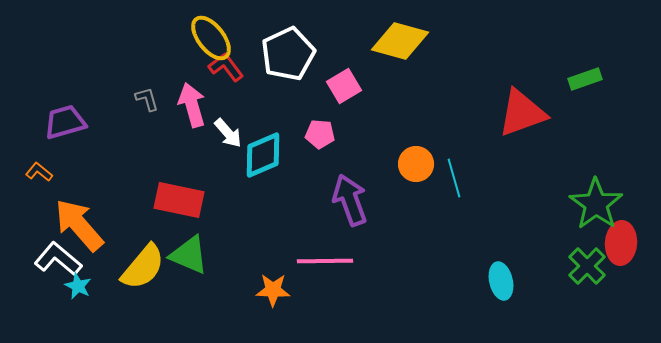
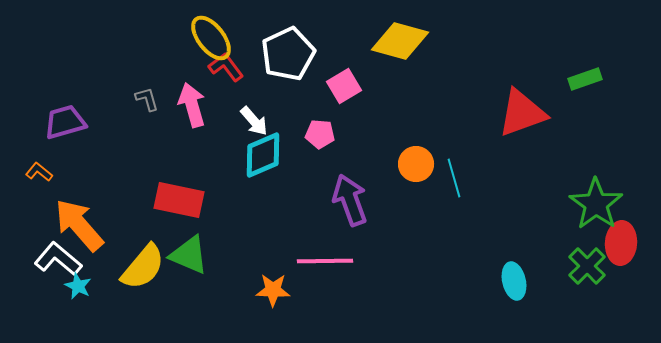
white arrow: moved 26 px right, 12 px up
cyan ellipse: moved 13 px right
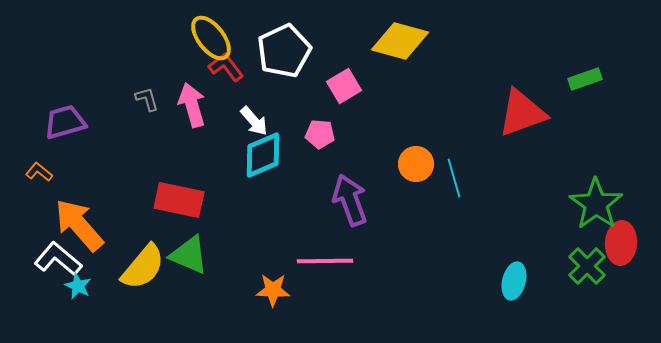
white pentagon: moved 4 px left, 3 px up
cyan ellipse: rotated 27 degrees clockwise
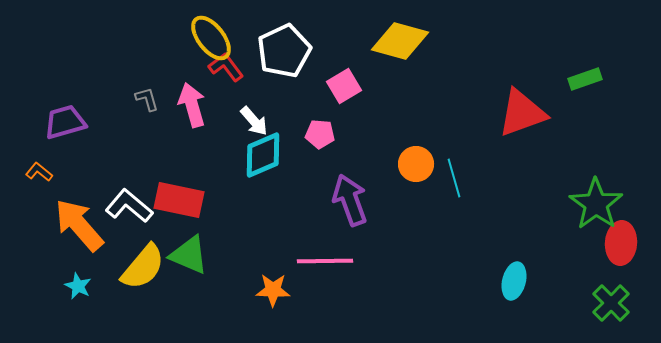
white L-shape: moved 71 px right, 53 px up
green cross: moved 24 px right, 37 px down
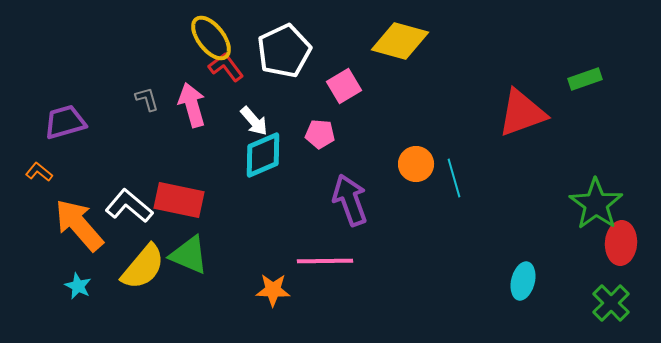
cyan ellipse: moved 9 px right
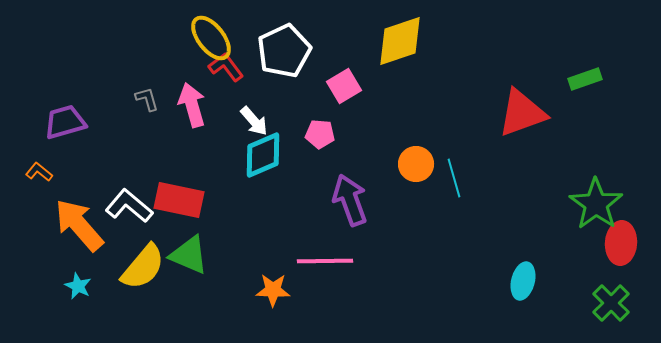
yellow diamond: rotated 34 degrees counterclockwise
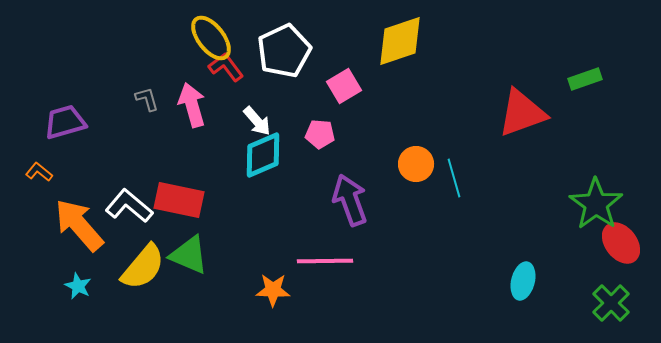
white arrow: moved 3 px right
red ellipse: rotated 42 degrees counterclockwise
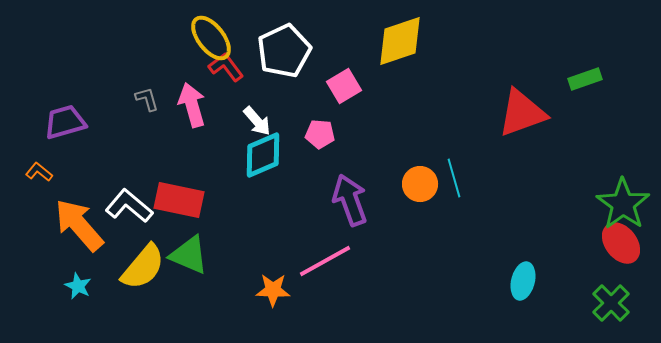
orange circle: moved 4 px right, 20 px down
green star: moved 27 px right
pink line: rotated 28 degrees counterclockwise
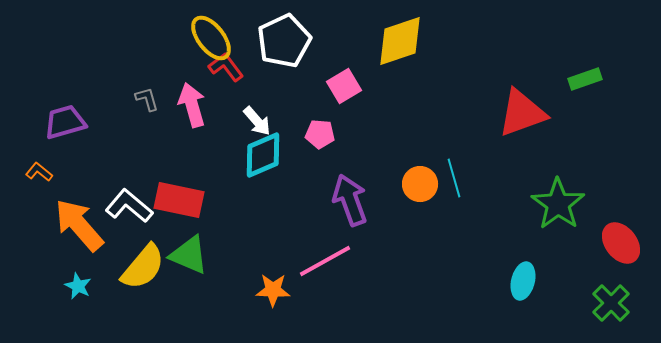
white pentagon: moved 10 px up
green star: moved 65 px left
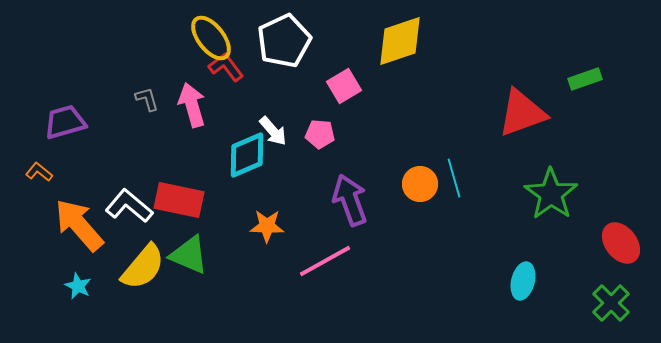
white arrow: moved 16 px right, 10 px down
cyan diamond: moved 16 px left
green star: moved 7 px left, 10 px up
orange star: moved 6 px left, 64 px up
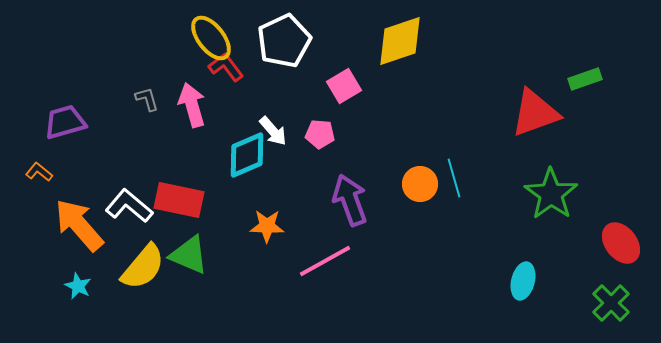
red triangle: moved 13 px right
